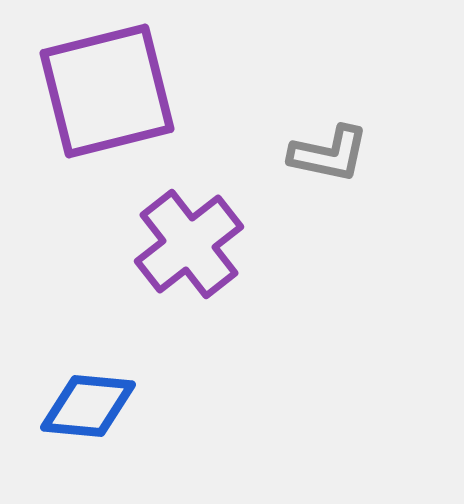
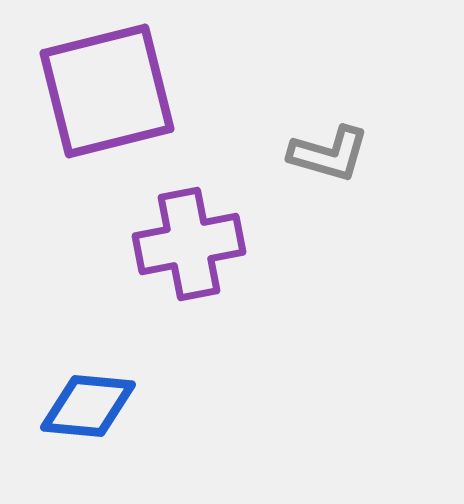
gray L-shape: rotated 4 degrees clockwise
purple cross: rotated 27 degrees clockwise
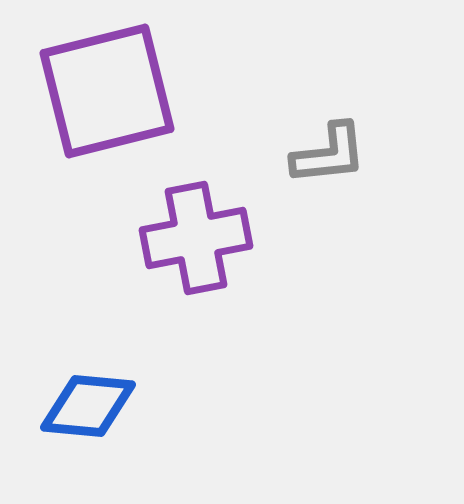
gray L-shape: rotated 22 degrees counterclockwise
purple cross: moved 7 px right, 6 px up
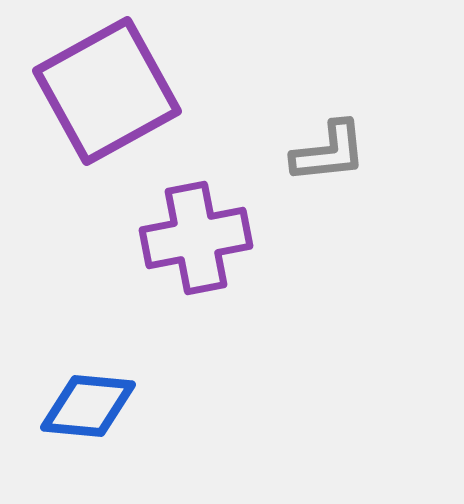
purple square: rotated 15 degrees counterclockwise
gray L-shape: moved 2 px up
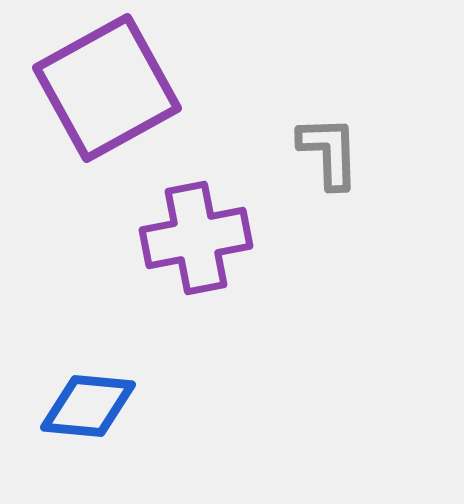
purple square: moved 3 px up
gray L-shape: rotated 86 degrees counterclockwise
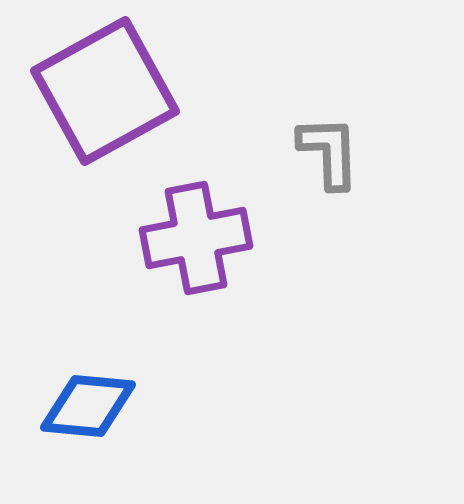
purple square: moved 2 px left, 3 px down
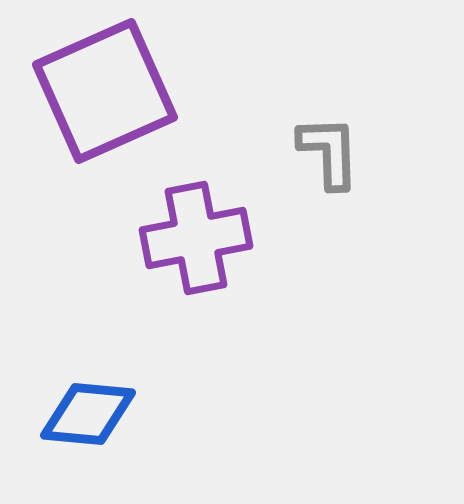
purple square: rotated 5 degrees clockwise
blue diamond: moved 8 px down
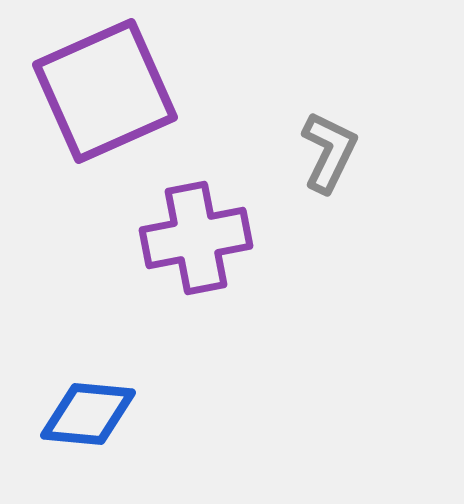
gray L-shape: rotated 28 degrees clockwise
